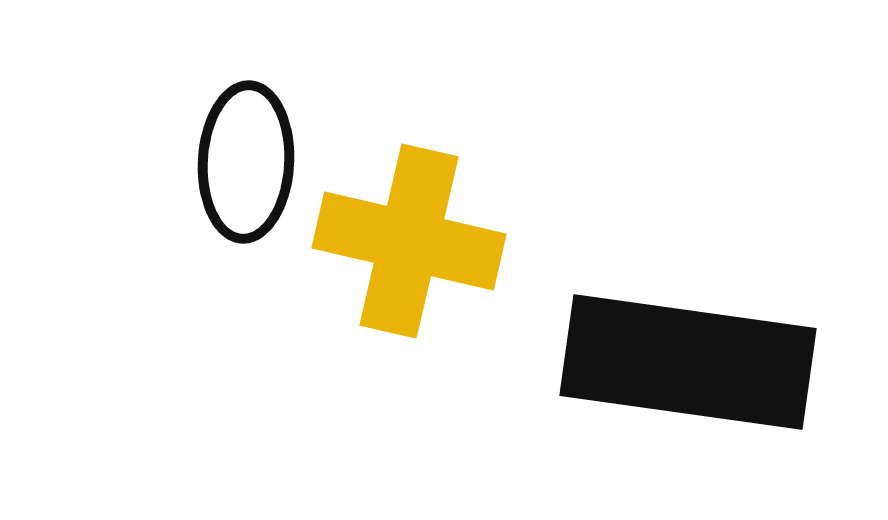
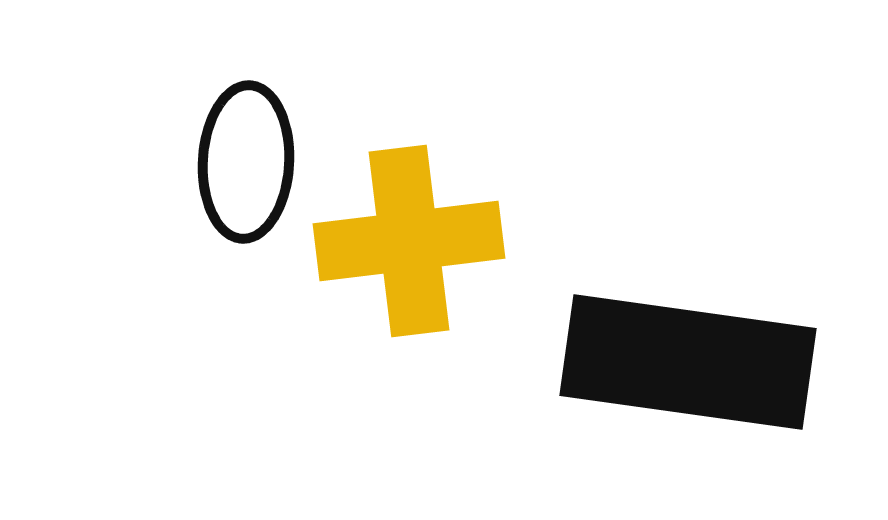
yellow cross: rotated 20 degrees counterclockwise
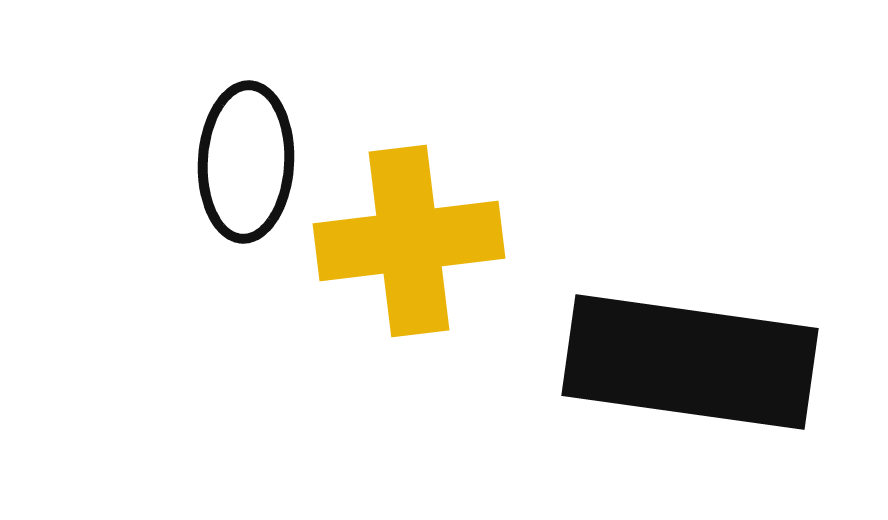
black rectangle: moved 2 px right
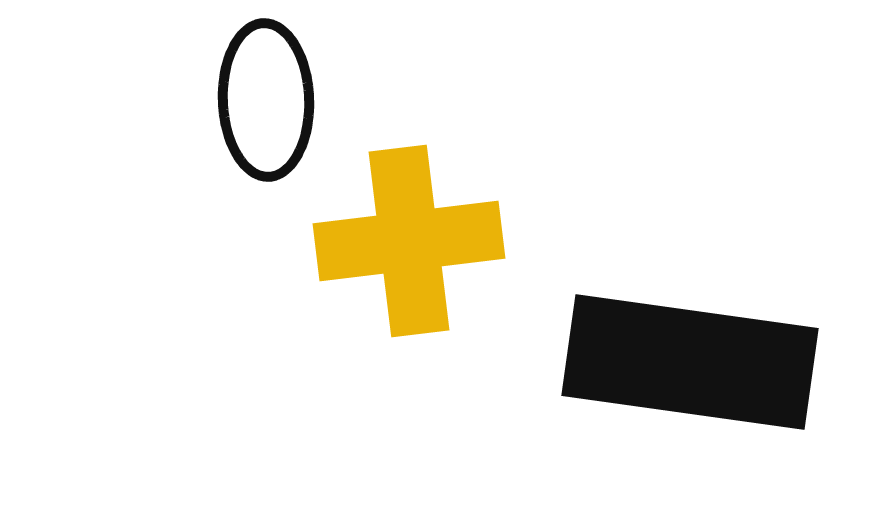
black ellipse: moved 20 px right, 62 px up; rotated 5 degrees counterclockwise
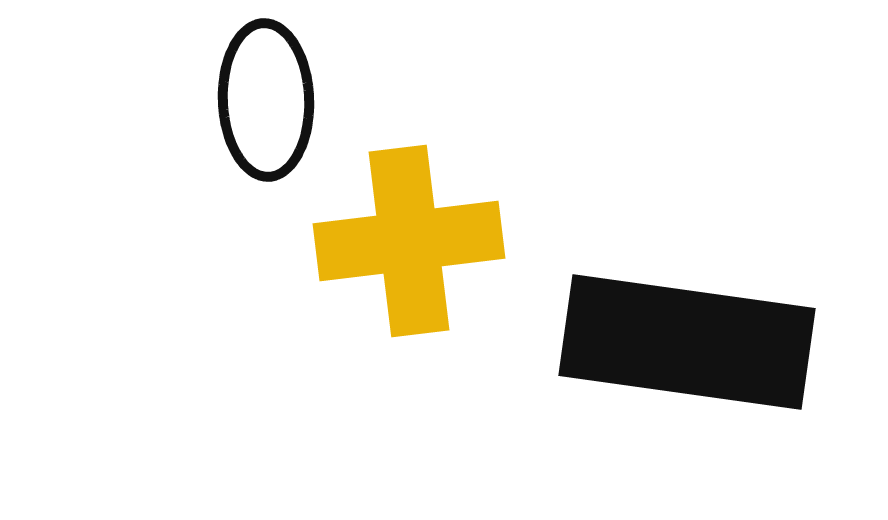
black rectangle: moved 3 px left, 20 px up
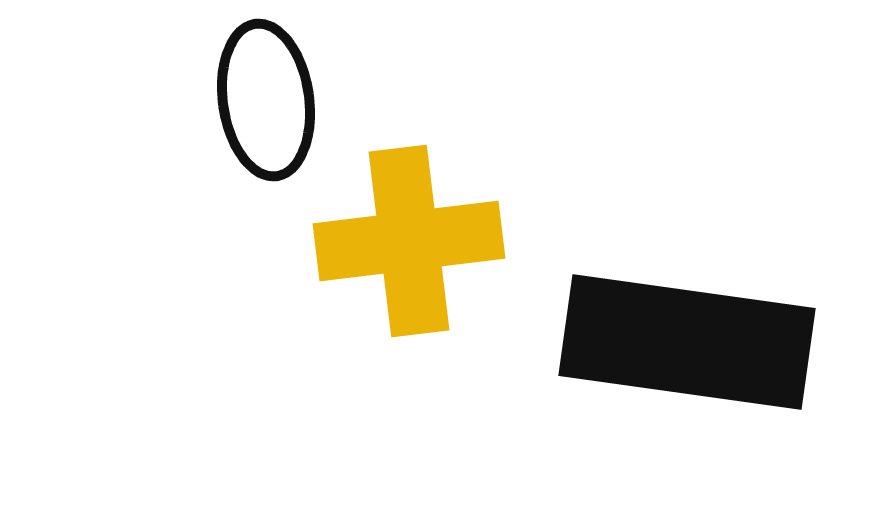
black ellipse: rotated 6 degrees counterclockwise
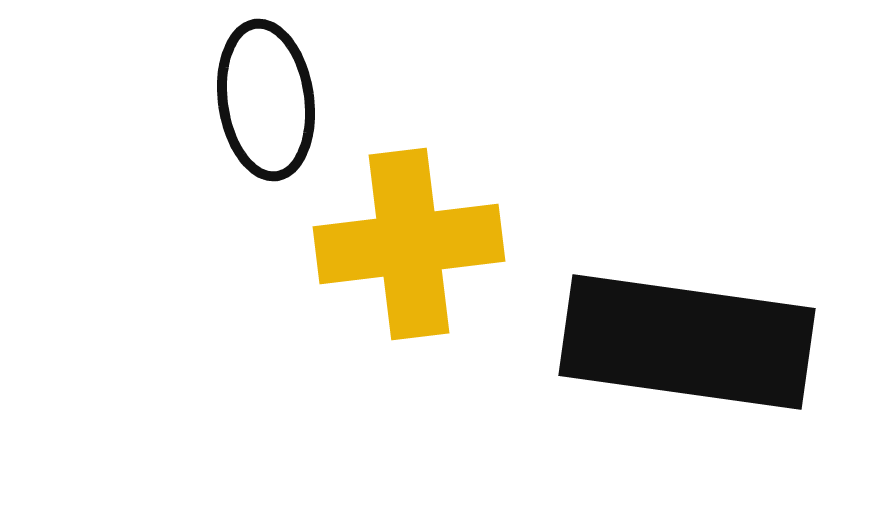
yellow cross: moved 3 px down
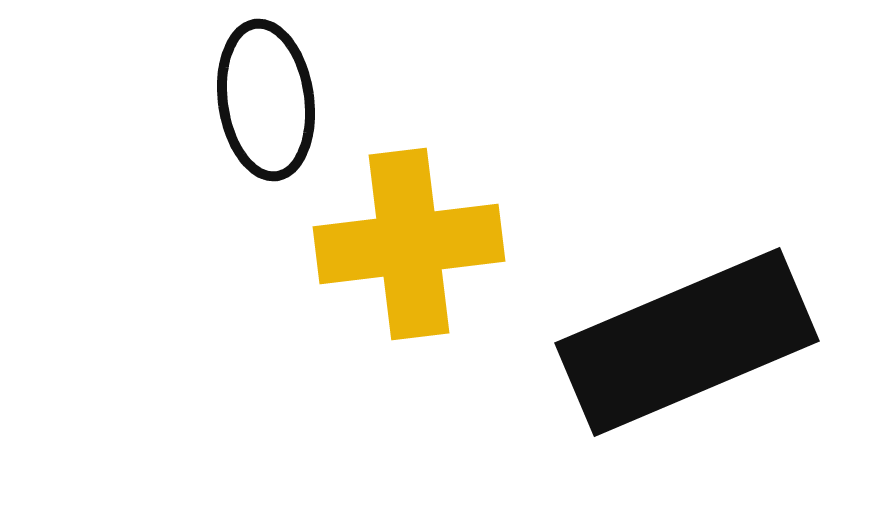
black rectangle: rotated 31 degrees counterclockwise
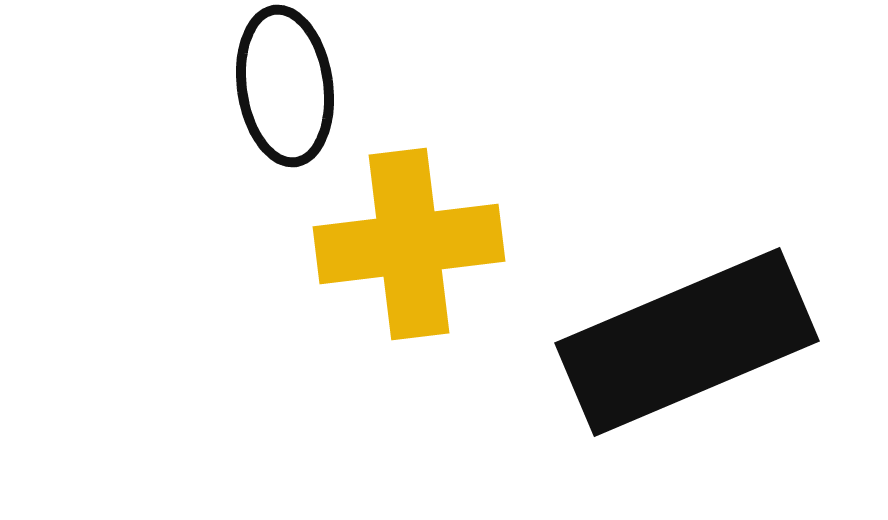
black ellipse: moved 19 px right, 14 px up
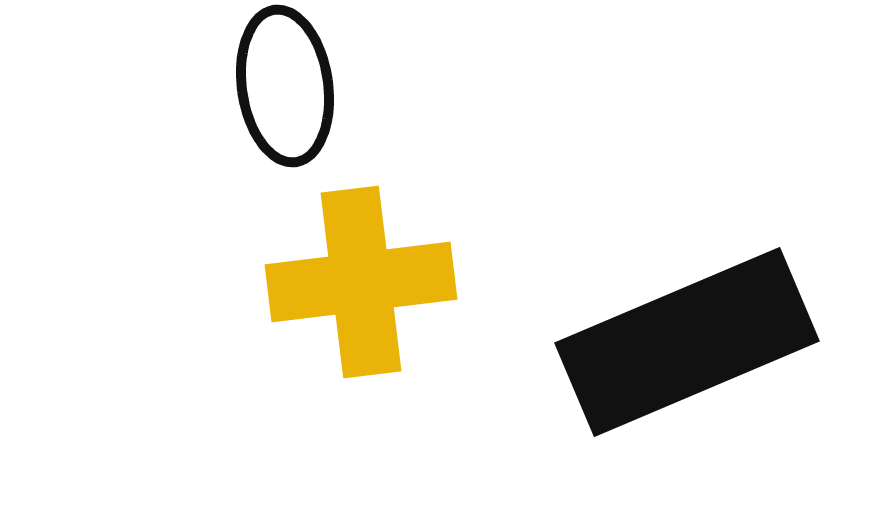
yellow cross: moved 48 px left, 38 px down
